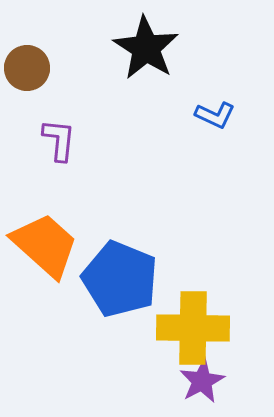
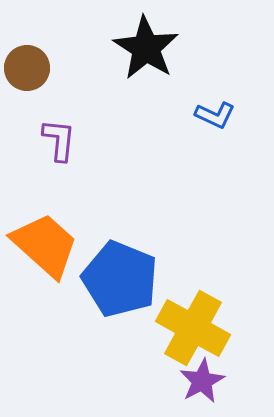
yellow cross: rotated 28 degrees clockwise
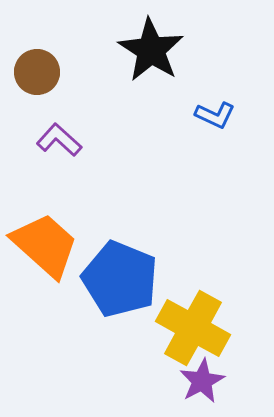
black star: moved 5 px right, 2 px down
brown circle: moved 10 px right, 4 px down
purple L-shape: rotated 54 degrees counterclockwise
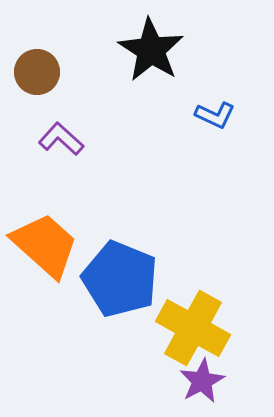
purple L-shape: moved 2 px right, 1 px up
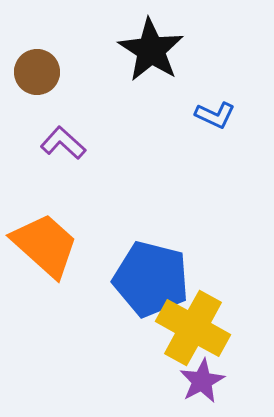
purple L-shape: moved 2 px right, 4 px down
blue pentagon: moved 31 px right; rotated 8 degrees counterclockwise
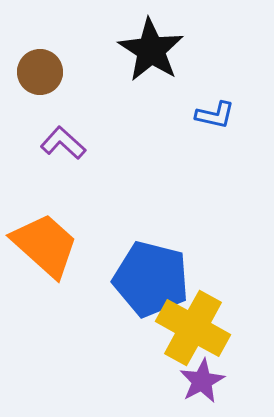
brown circle: moved 3 px right
blue L-shape: rotated 12 degrees counterclockwise
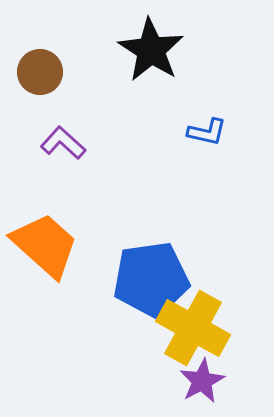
blue L-shape: moved 8 px left, 17 px down
blue pentagon: rotated 22 degrees counterclockwise
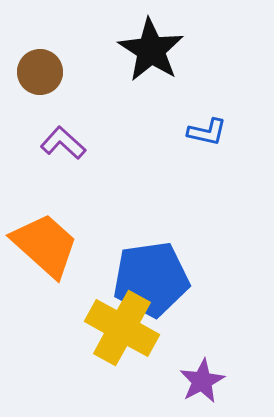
yellow cross: moved 71 px left
